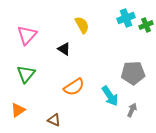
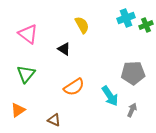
pink triangle: moved 1 px right, 1 px up; rotated 35 degrees counterclockwise
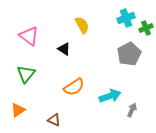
green cross: moved 3 px down
pink triangle: moved 1 px right, 2 px down
gray pentagon: moved 4 px left, 19 px up; rotated 25 degrees counterclockwise
cyan arrow: rotated 75 degrees counterclockwise
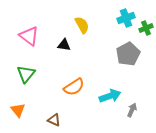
black triangle: moved 4 px up; rotated 24 degrees counterclockwise
gray pentagon: moved 1 px left
orange triangle: rotated 35 degrees counterclockwise
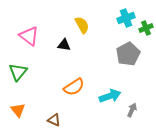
green triangle: moved 8 px left, 2 px up
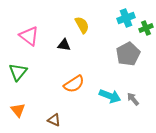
orange semicircle: moved 3 px up
cyan arrow: rotated 40 degrees clockwise
gray arrow: moved 1 px right, 11 px up; rotated 64 degrees counterclockwise
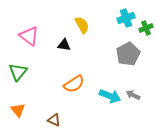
gray arrow: moved 4 px up; rotated 24 degrees counterclockwise
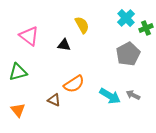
cyan cross: rotated 24 degrees counterclockwise
green triangle: rotated 36 degrees clockwise
cyan arrow: rotated 10 degrees clockwise
brown triangle: moved 20 px up
